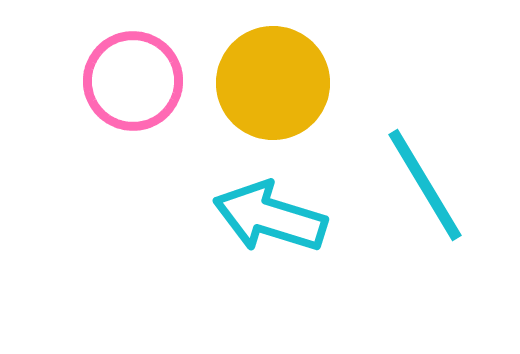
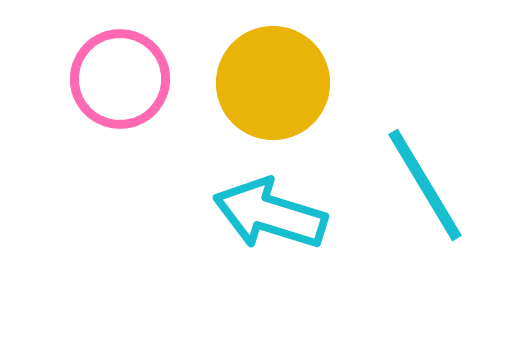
pink circle: moved 13 px left, 2 px up
cyan arrow: moved 3 px up
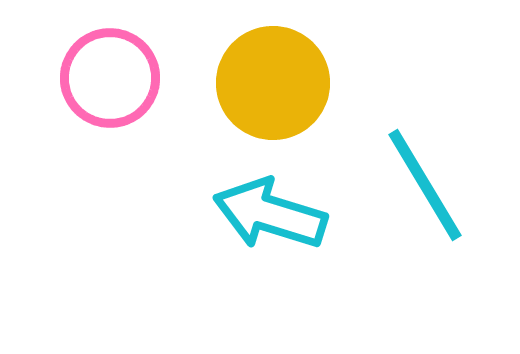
pink circle: moved 10 px left, 1 px up
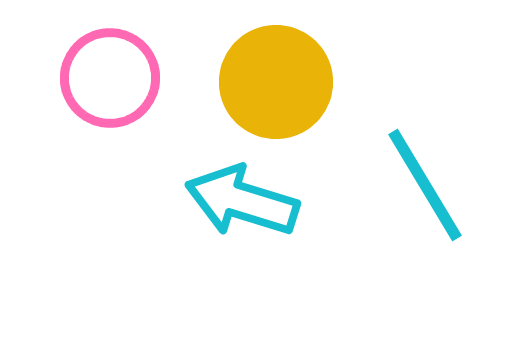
yellow circle: moved 3 px right, 1 px up
cyan arrow: moved 28 px left, 13 px up
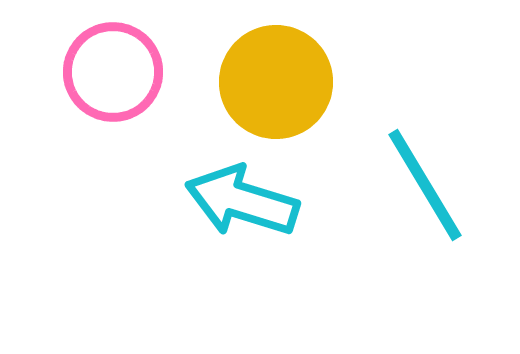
pink circle: moved 3 px right, 6 px up
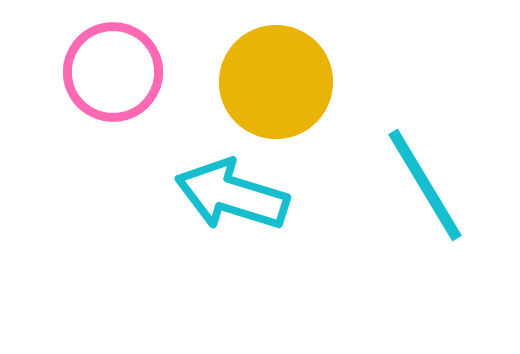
cyan arrow: moved 10 px left, 6 px up
